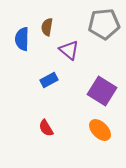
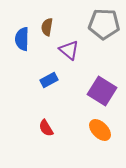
gray pentagon: rotated 8 degrees clockwise
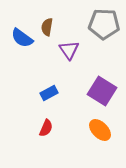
blue semicircle: moved 1 px up; rotated 55 degrees counterclockwise
purple triangle: rotated 15 degrees clockwise
blue rectangle: moved 13 px down
red semicircle: rotated 126 degrees counterclockwise
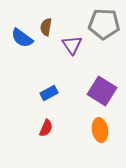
brown semicircle: moved 1 px left
purple triangle: moved 3 px right, 5 px up
orange ellipse: rotated 35 degrees clockwise
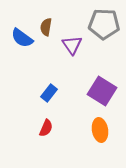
blue rectangle: rotated 24 degrees counterclockwise
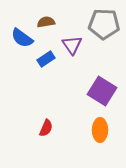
brown semicircle: moved 5 px up; rotated 72 degrees clockwise
blue rectangle: moved 3 px left, 34 px up; rotated 18 degrees clockwise
orange ellipse: rotated 10 degrees clockwise
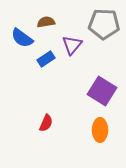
purple triangle: rotated 15 degrees clockwise
red semicircle: moved 5 px up
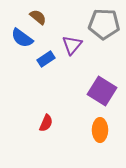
brown semicircle: moved 8 px left, 5 px up; rotated 48 degrees clockwise
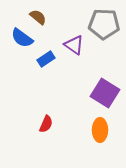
purple triangle: moved 2 px right; rotated 35 degrees counterclockwise
purple square: moved 3 px right, 2 px down
red semicircle: moved 1 px down
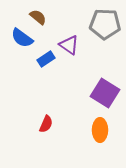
gray pentagon: moved 1 px right
purple triangle: moved 5 px left
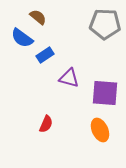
purple triangle: moved 33 px down; rotated 20 degrees counterclockwise
blue rectangle: moved 1 px left, 4 px up
purple square: rotated 28 degrees counterclockwise
orange ellipse: rotated 25 degrees counterclockwise
